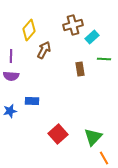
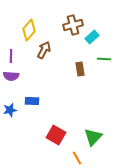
blue star: moved 1 px up
red square: moved 2 px left, 1 px down; rotated 18 degrees counterclockwise
orange line: moved 27 px left
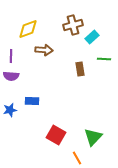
yellow diamond: moved 1 px left, 1 px up; rotated 30 degrees clockwise
brown arrow: rotated 66 degrees clockwise
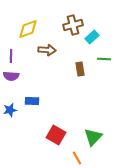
brown arrow: moved 3 px right
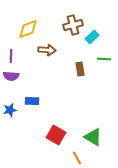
green triangle: rotated 42 degrees counterclockwise
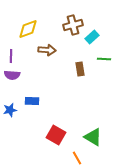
purple semicircle: moved 1 px right, 1 px up
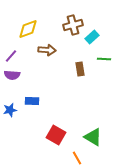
purple line: rotated 40 degrees clockwise
